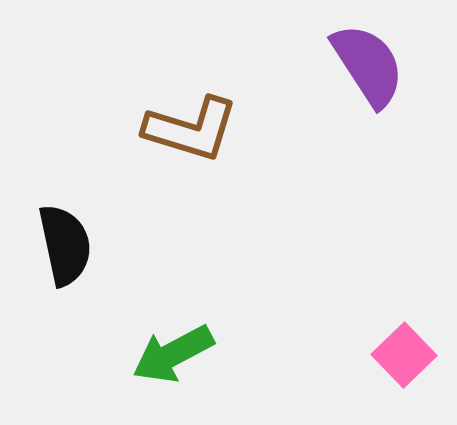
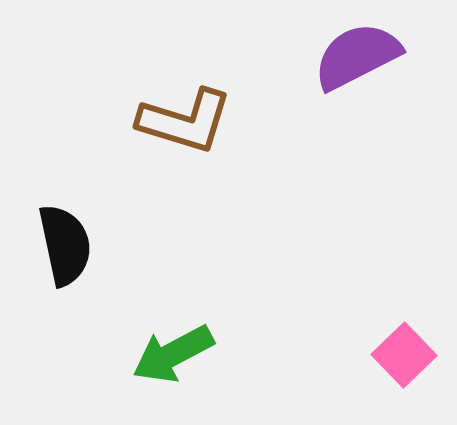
purple semicircle: moved 11 px left, 9 px up; rotated 84 degrees counterclockwise
brown L-shape: moved 6 px left, 8 px up
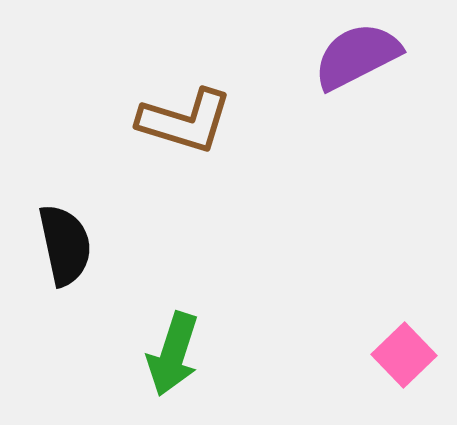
green arrow: rotated 44 degrees counterclockwise
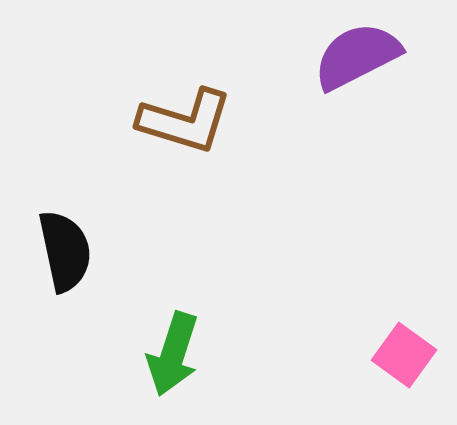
black semicircle: moved 6 px down
pink square: rotated 10 degrees counterclockwise
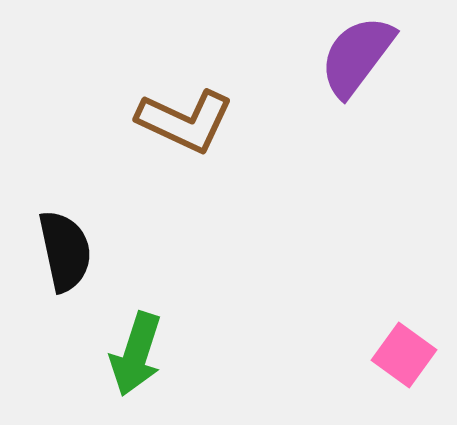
purple semicircle: rotated 26 degrees counterclockwise
brown L-shape: rotated 8 degrees clockwise
green arrow: moved 37 px left
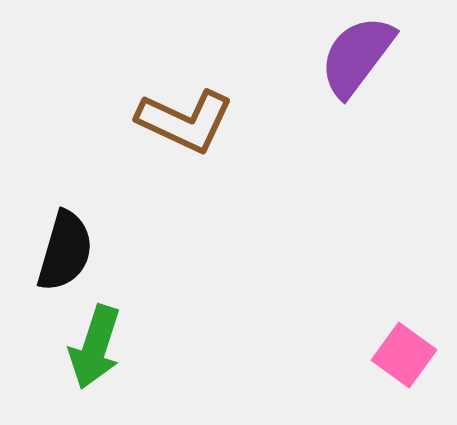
black semicircle: rotated 28 degrees clockwise
green arrow: moved 41 px left, 7 px up
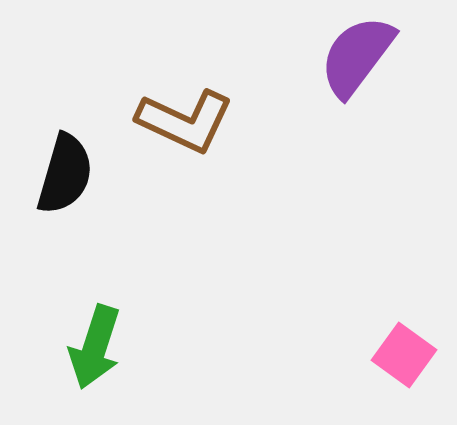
black semicircle: moved 77 px up
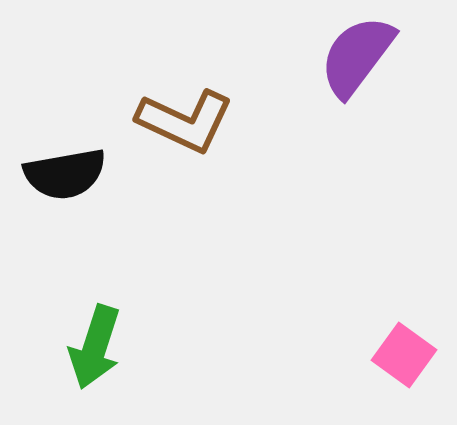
black semicircle: rotated 64 degrees clockwise
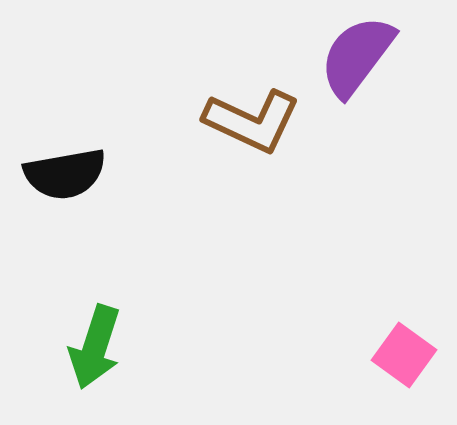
brown L-shape: moved 67 px right
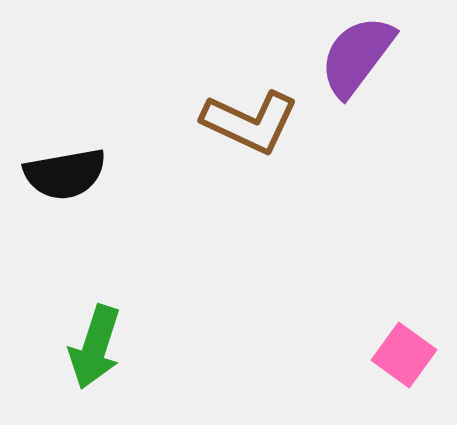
brown L-shape: moved 2 px left, 1 px down
